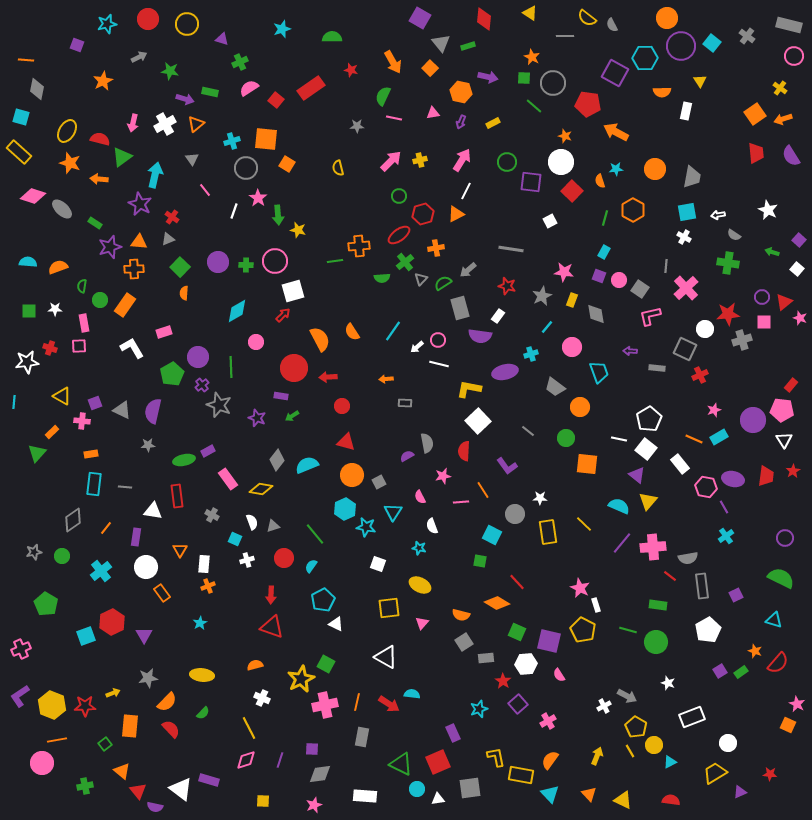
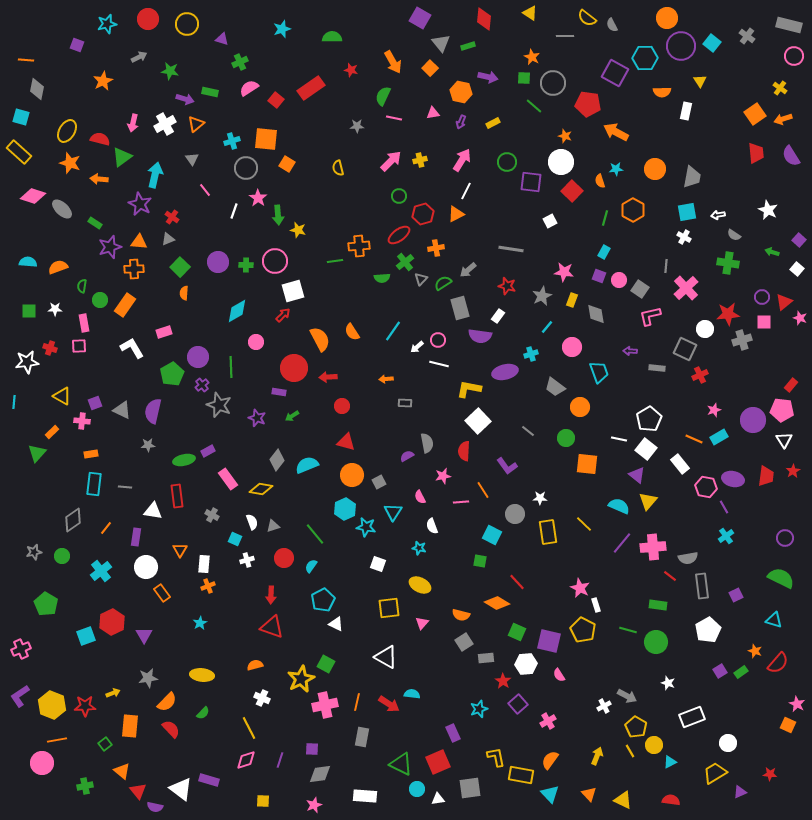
purple rectangle at (281, 396): moved 2 px left, 4 px up
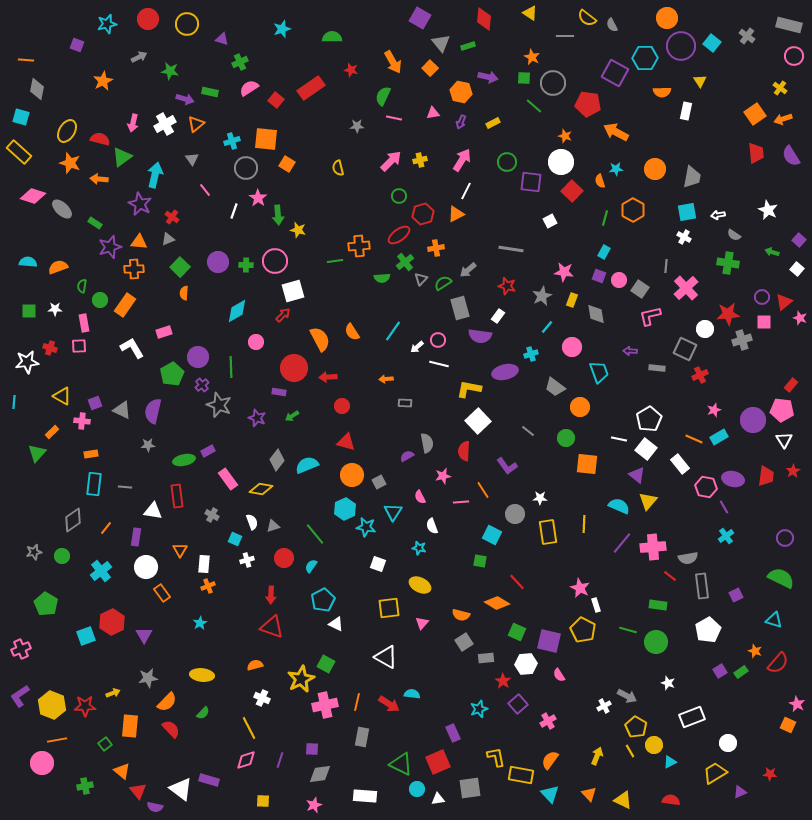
yellow line at (584, 524): rotated 48 degrees clockwise
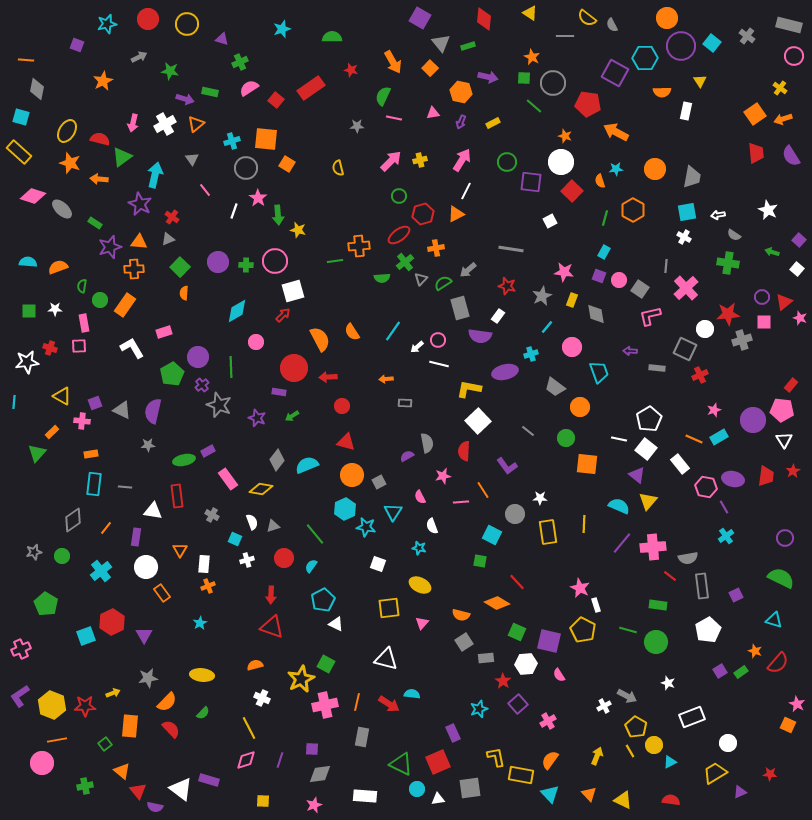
white triangle at (386, 657): moved 2 px down; rotated 15 degrees counterclockwise
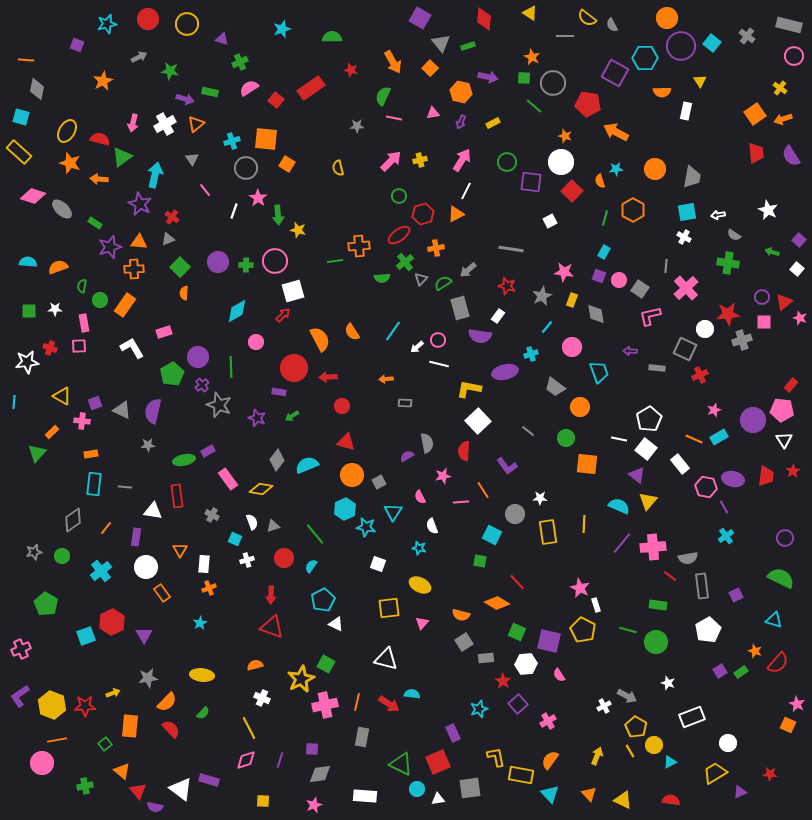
orange cross at (208, 586): moved 1 px right, 2 px down
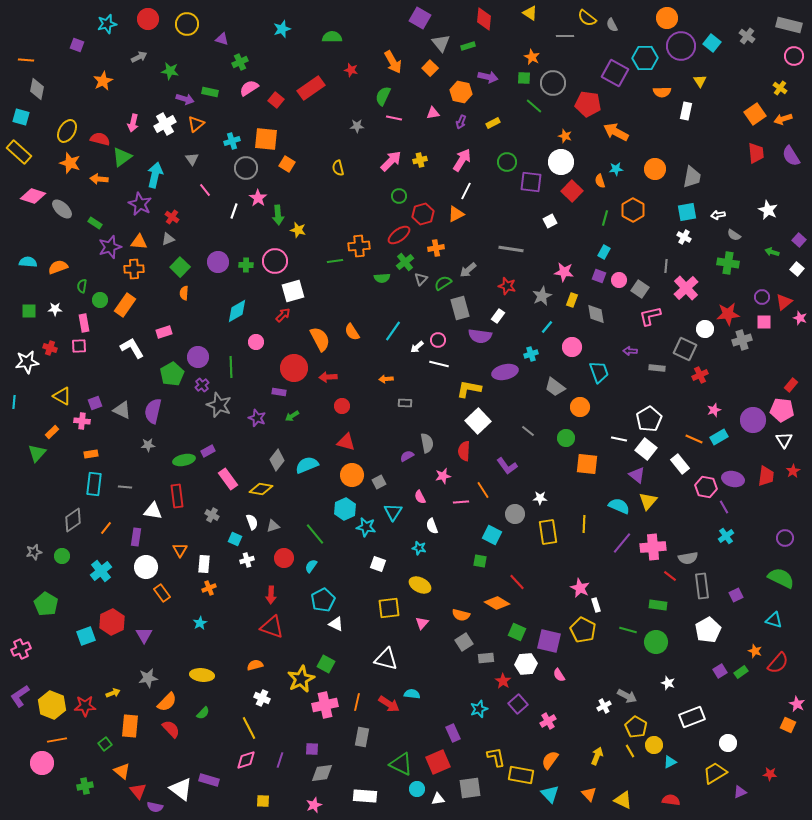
gray diamond at (320, 774): moved 2 px right, 1 px up
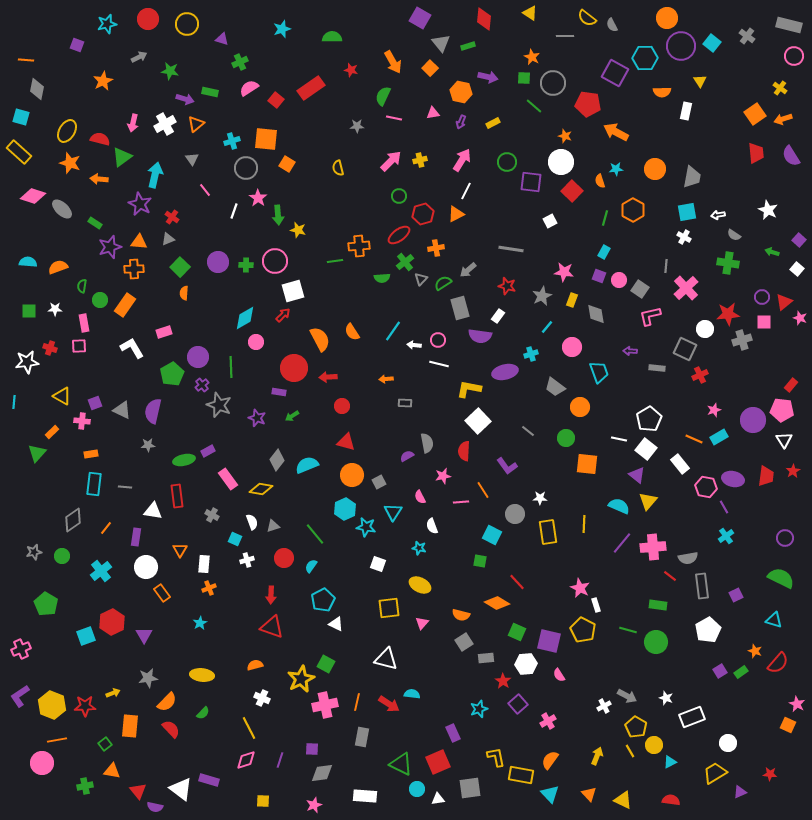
cyan diamond at (237, 311): moved 8 px right, 7 px down
white arrow at (417, 347): moved 3 px left, 2 px up; rotated 48 degrees clockwise
white star at (668, 683): moved 2 px left, 15 px down
orange triangle at (122, 771): moved 10 px left; rotated 30 degrees counterclockwise
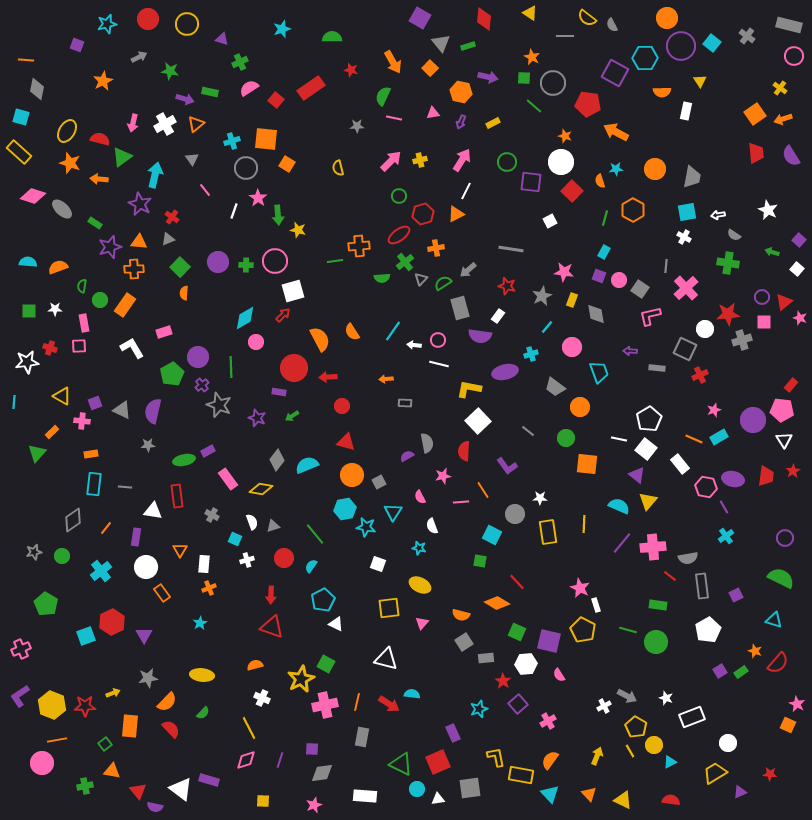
cyan hexagon at (345, 509): rotated 15 degrees clockwise
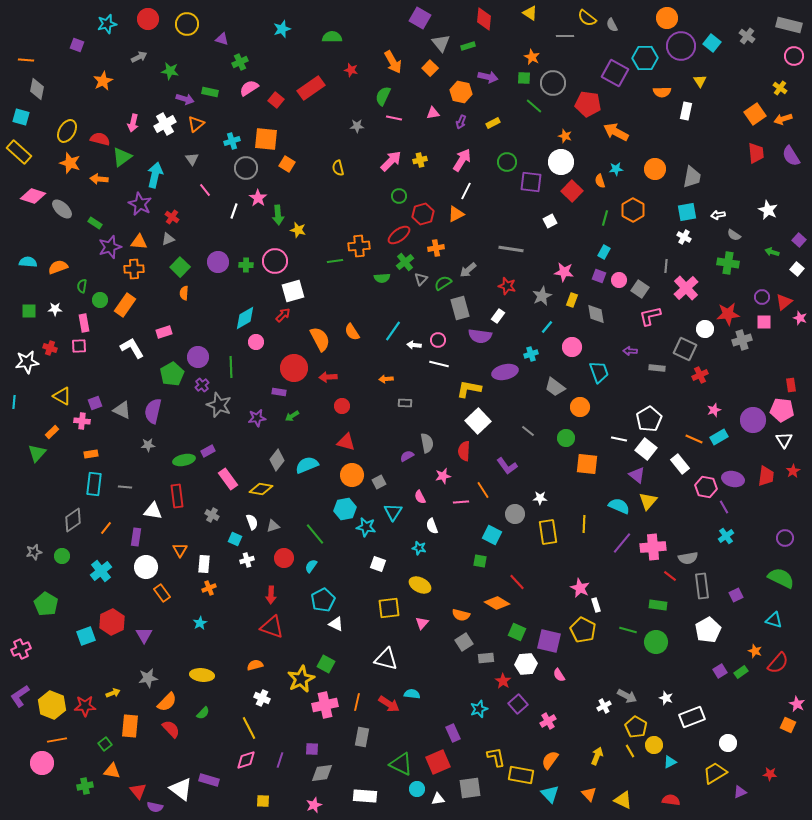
red rectangle at (791, 385): rotated 48 degrees counterclockwise
purple star at (257, 418): rotated 30 degrees counterclockwise
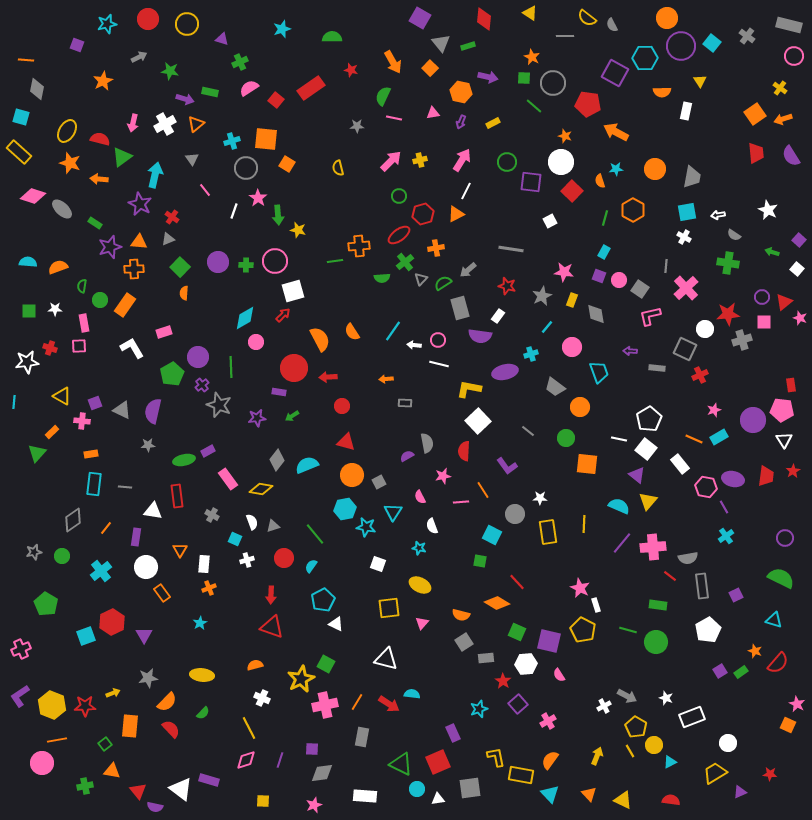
orange line at (357, 702): rotated 18 degrees clockwise
